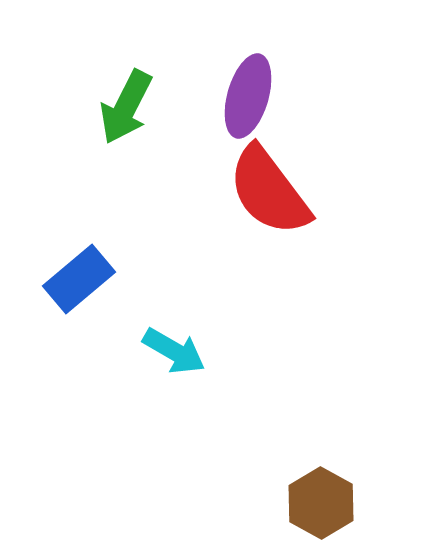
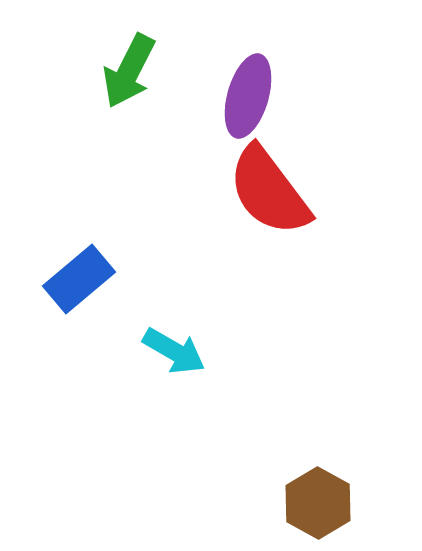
green arrow: moved 3 px right, 36 px up
brown hexagon: moved 3 px left
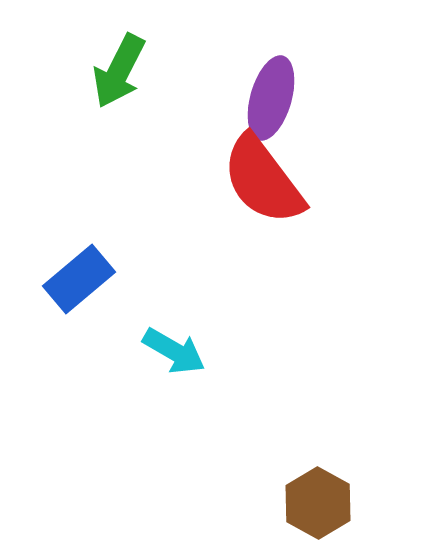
green arrow: moved 10 px left
purple ellipse: moved 23 px right, 2 px down
red semicircle: moved 6 px left, 11 px up
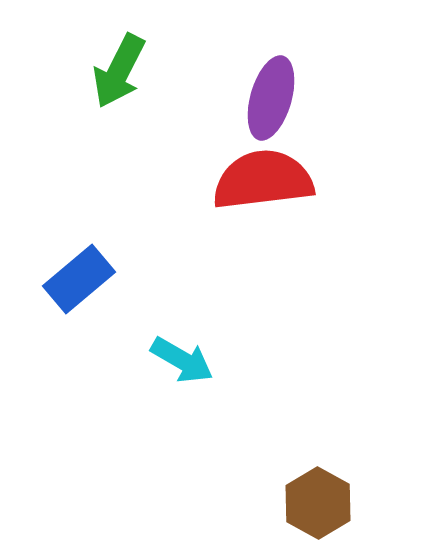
red semicircle: rotated 120 degrees clockwise
cyan arrow: moved 8 px right, 9 px down
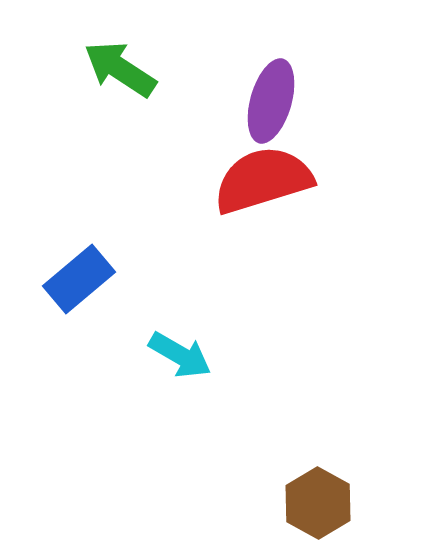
green arrow: moved 1 px right, 2 px up; rotated 96 degrees clockwise
purple ellipse: moved 3 px down
red semicircle: rotated 10 degrees counterclockwise
cyan arrow: moved 2 px left, 5 px up
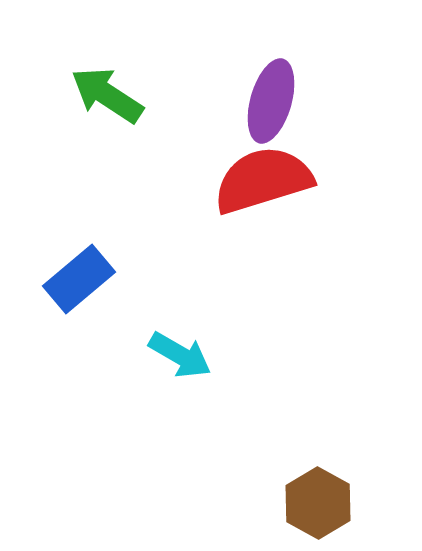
green arrow: moved 13 px left, 26 px down
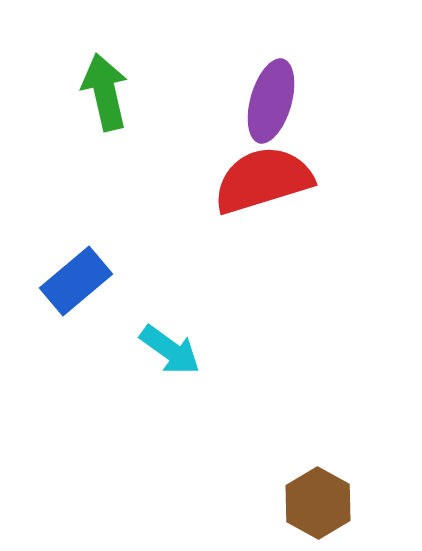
green arrow: moved 2 px left, 3 px up; rotated 44 degrees clockwise
blue rectangle: moved 3 px left, 2 px down
cyan arrow: moved 10 px left, 5 px up; rotated 6 degrees clockwise
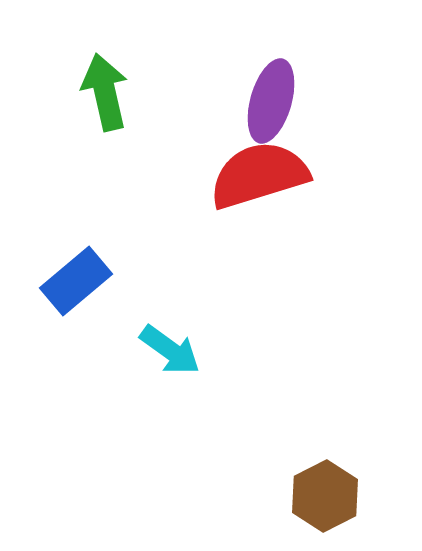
red semicircle: moved 4 px left, 5 px up
brown hexagon: moved 7 px right, 7 px up; rotated 4 degrees clockwise
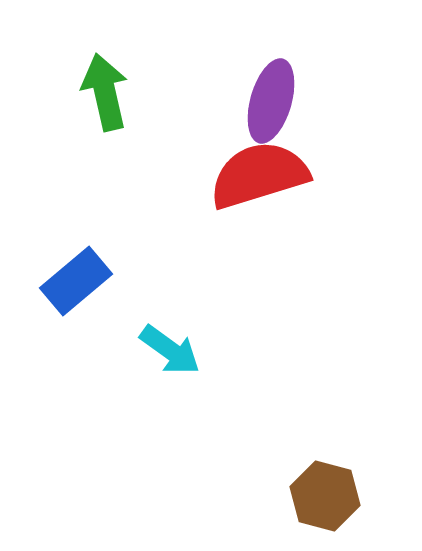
brown hexagon: rotated 18 degrees counterclockwise
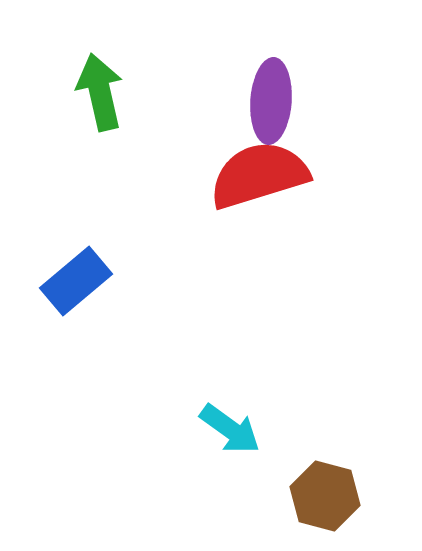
green arrow: moved 5 px left
purple ellipse: rotated 12 degrees counterclockwise
cyan arrow: moved 60 px right, 79 px down
